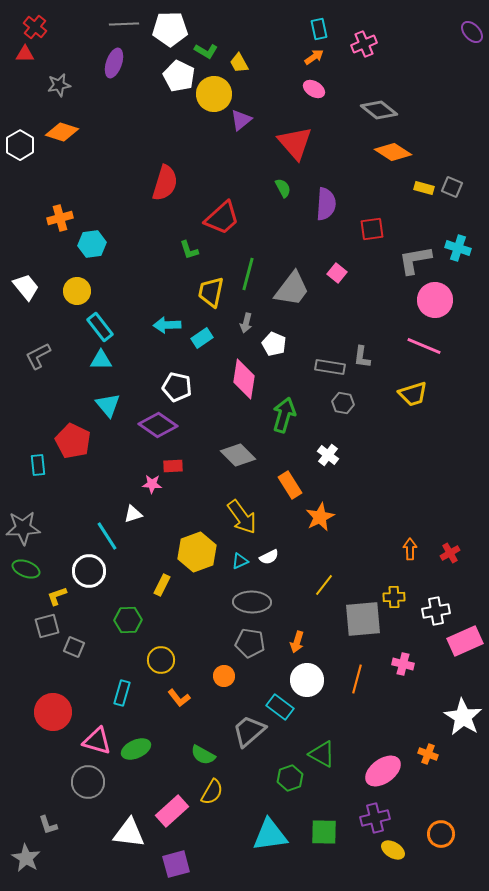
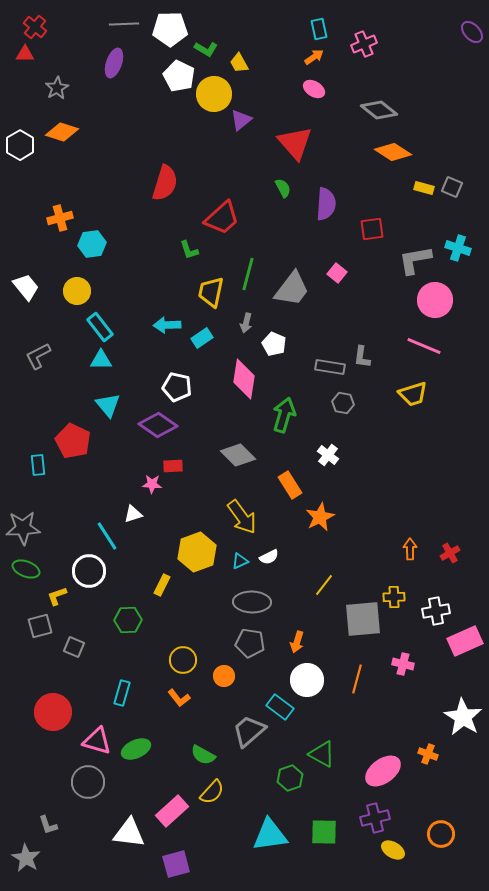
green L-shape at (206, 51): moved 2 px up
gray star at (59, 85): moved 2 px left, 3 px down; rotated 20 degrees counterclockwise
gray square at (47, 626): moved 7 px left
yellow circle at (161, 660): moved 22 px right
yellow semicircle at (212, 792): rotated 12 degrees clockwise
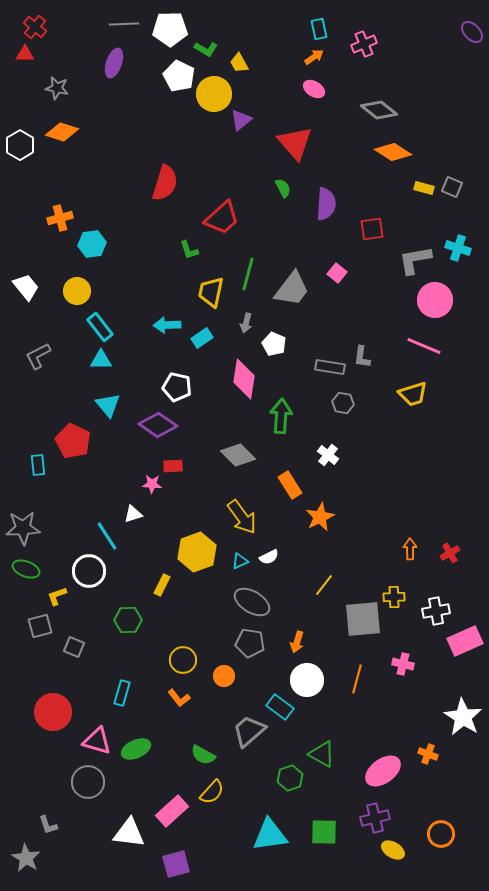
gray star at (57, 88): rotated 30 degrees counterclockwise
green arrow at (284, 415): moved 3 px left, 1 px down; rotated 12 degrees counterclockwise
gray ellipse at (252, 602): rotated 30 degrees clockwise
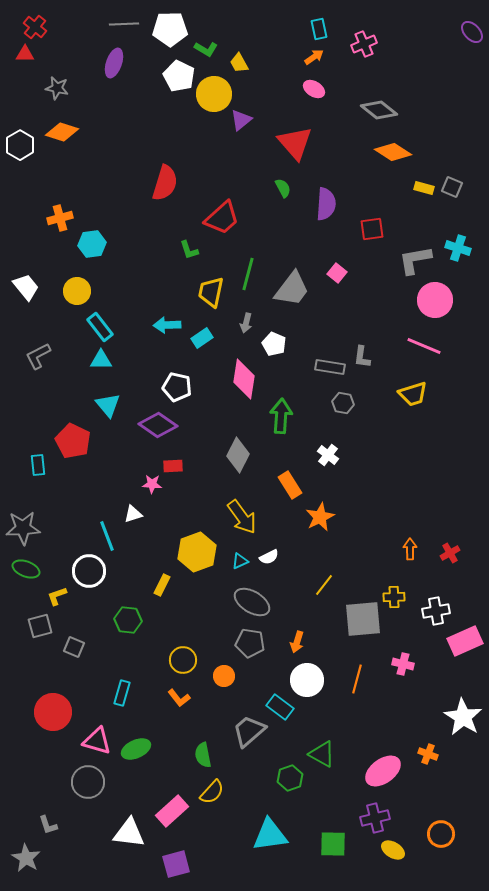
gray diamond at (238, 455): rotated 72 degrees clockwise
cyan line at (107, 536): rotated 12 degrees clockwise
green hexagon at (128, 620): rotated 8 degrees clockwise
green semicircle at (203, 755): rotated 50 degrees clockwise
green square at (324, 832): moved 9 px right, 12 px down
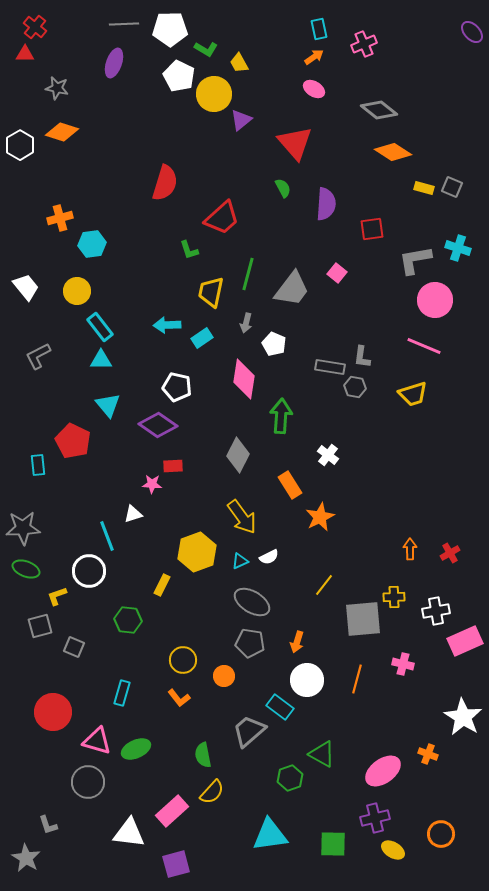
gray hexagon at (343, 403): moved 12 px right, 16 px up
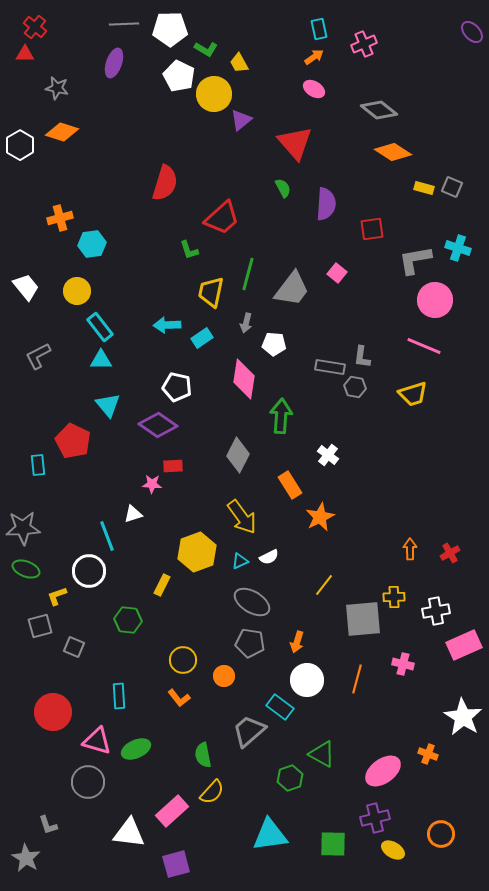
white pentagon at (274, 344): rotated 20 degrees counterclockwise
pink rectangle at (465, 641): moved 1 px left, 4 px down
cyan rectangle at (122, 693): moved 3 px left, 3 px down; rotated 20 degrees counterclockwise
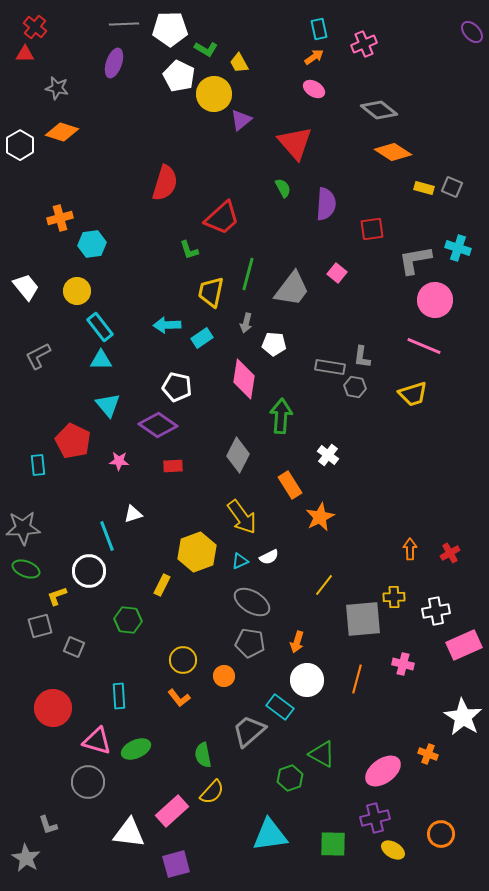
pink star at (152, 484): moved 33 px left, 23 px up
red circle at (53, 712): moved 4 px up
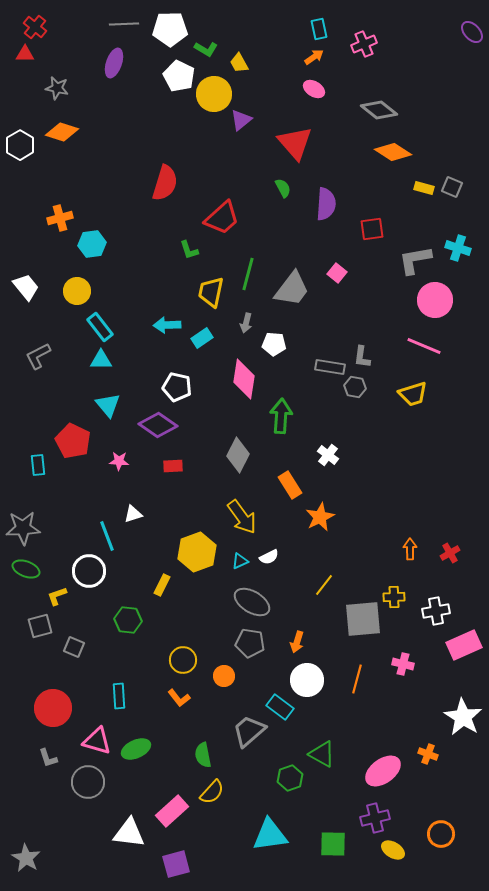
gray L-shape at (48, 825): moved 67 px up
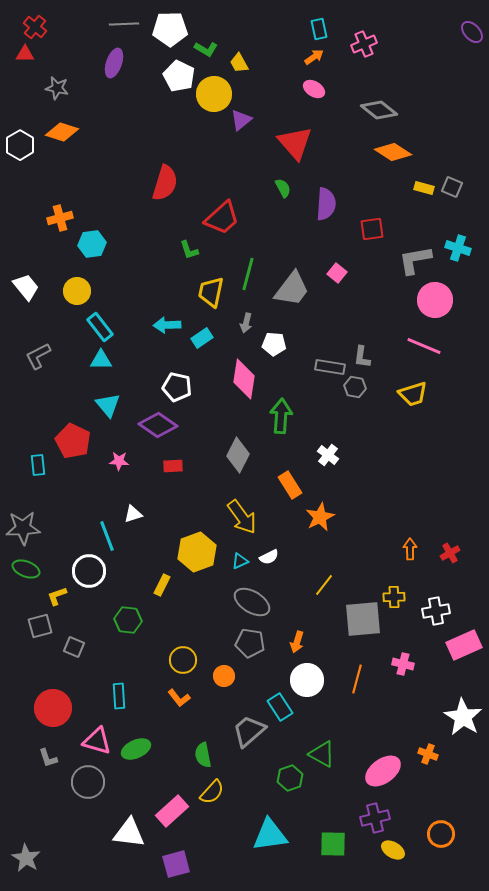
cyan rectangle at (280, 707): rotated 20 degrees clockwise
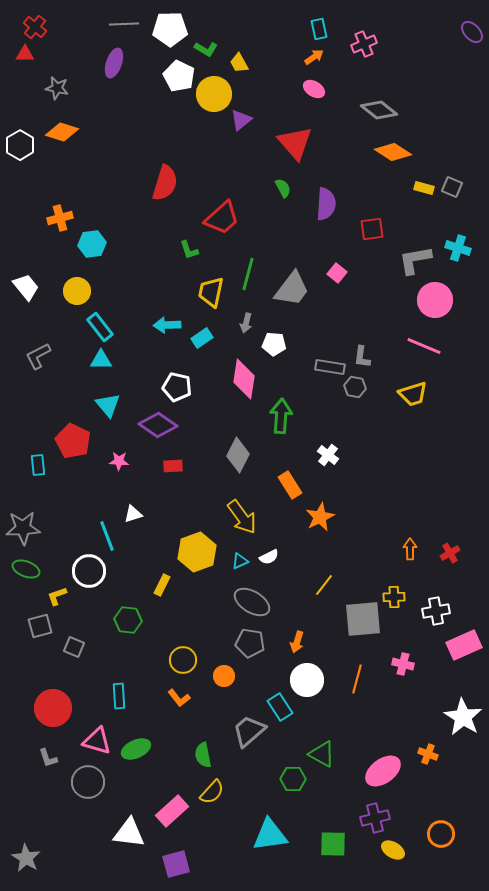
green hexagon at (290, 778): moved 3 px right, 1 px down; rotated 20 degrees clockwise
